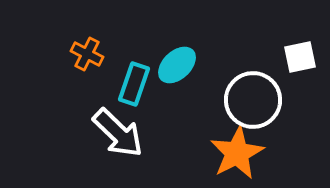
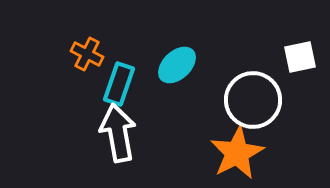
cyan rectangle: moved 15 px left
white arrow: rotated 144 degrees counterclockwise
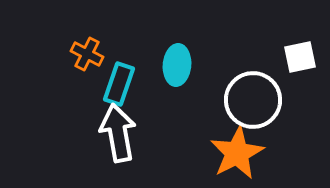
cyan ellipse: rotated 42 degrees counterclockwise
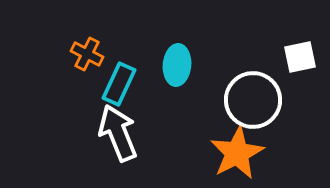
cyan rectangle: rotated 6 degrees clockwise
white arrow: rotated 12 degrees counterclockwise
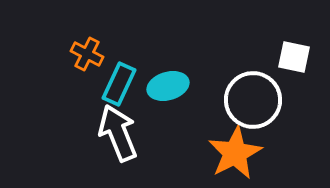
white square: moved 6 px left; rotated 24 degrees clockwise
cyan ellipse: moved 9 px left, 21 px down; rotated 69 degrees clockwise
orange star: moved 2 px left
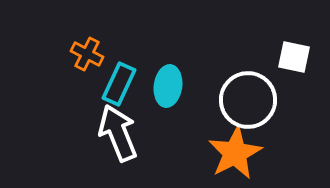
cyan ellipse: rotated 66 degrees counterclockwise
white circle: moved 5 px left
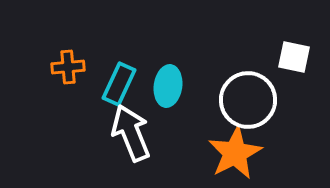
orange cross: moved 19 px left, 13 px down; rotated 32 degrees counterclockwise
white arrow: moved 13 px right
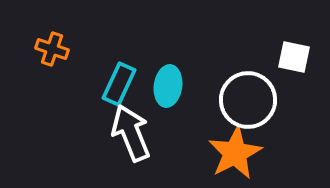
orange cross: moved 16 px left, 18 px up; rotated 24 degrees clockwise
